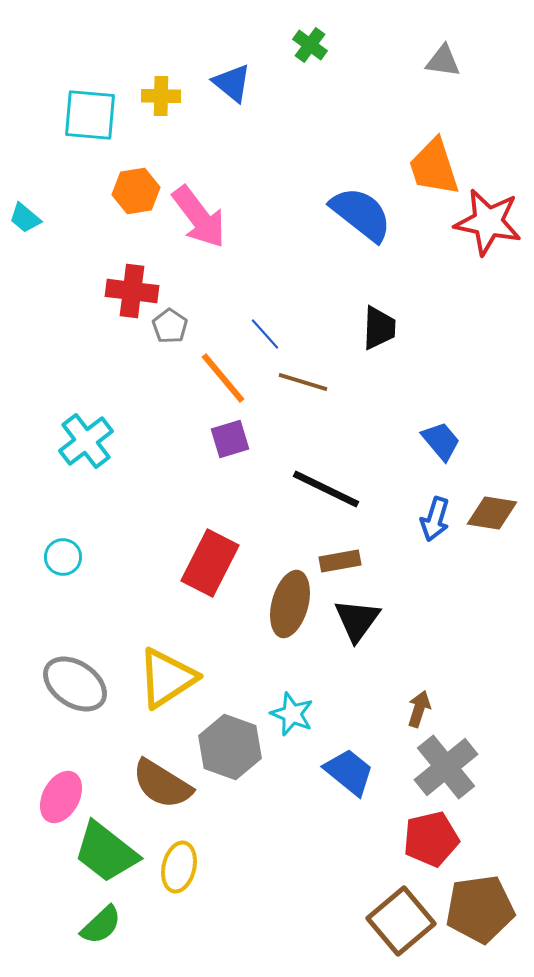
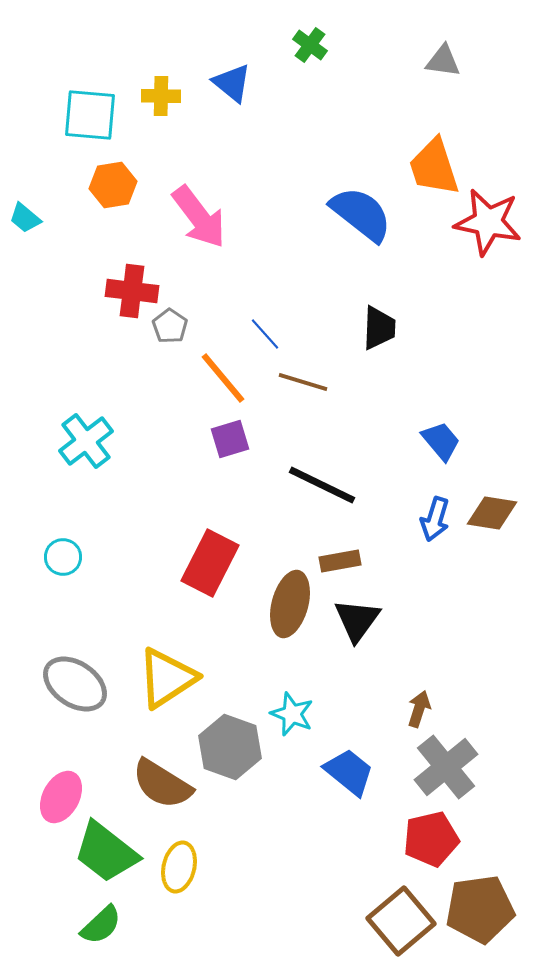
orange hexagon at (136, 191): moved 23 px left, 6 px up
black line at (326, 489): moved 4 px left, 4 px up
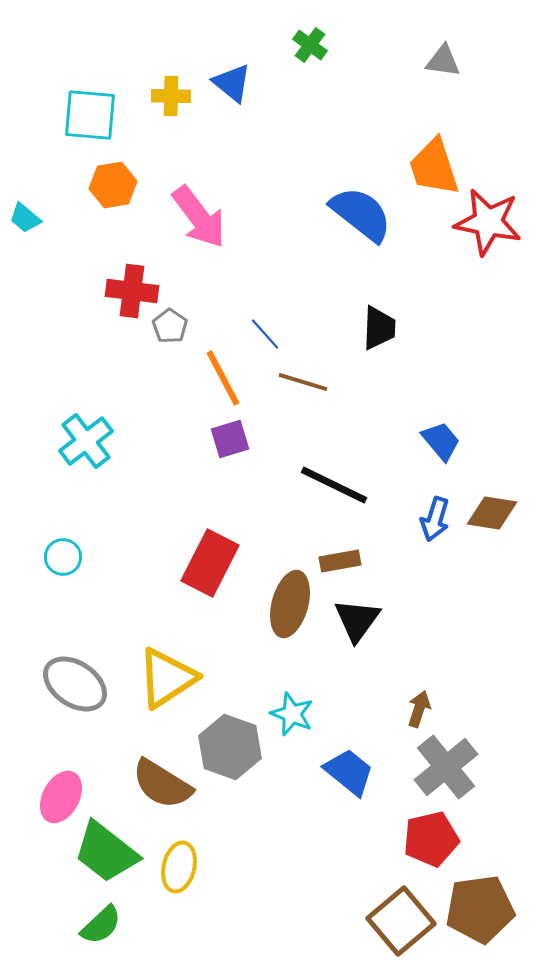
yellow cross at (161, 96): moved 10 px right
orange line at (223, 378): rotated 12 degrees clockwise
black line at (322, 485): moved 12 px right
